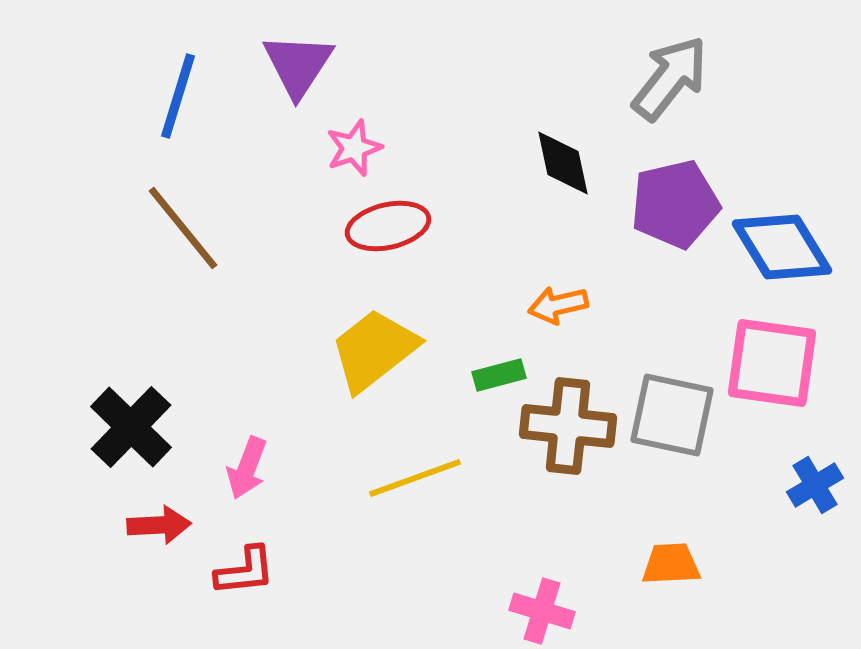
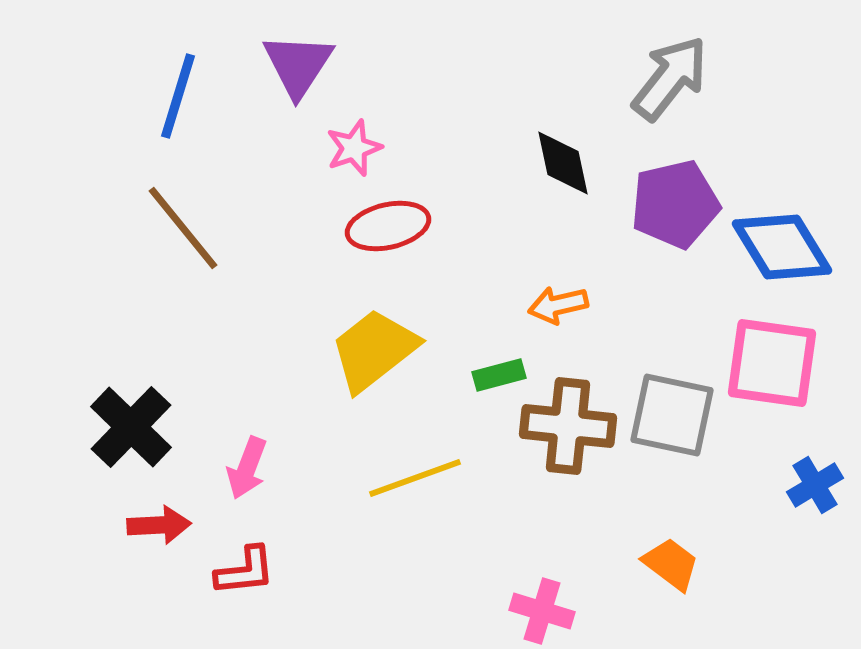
orange trapezoid: rotated 40 degrees clockwise
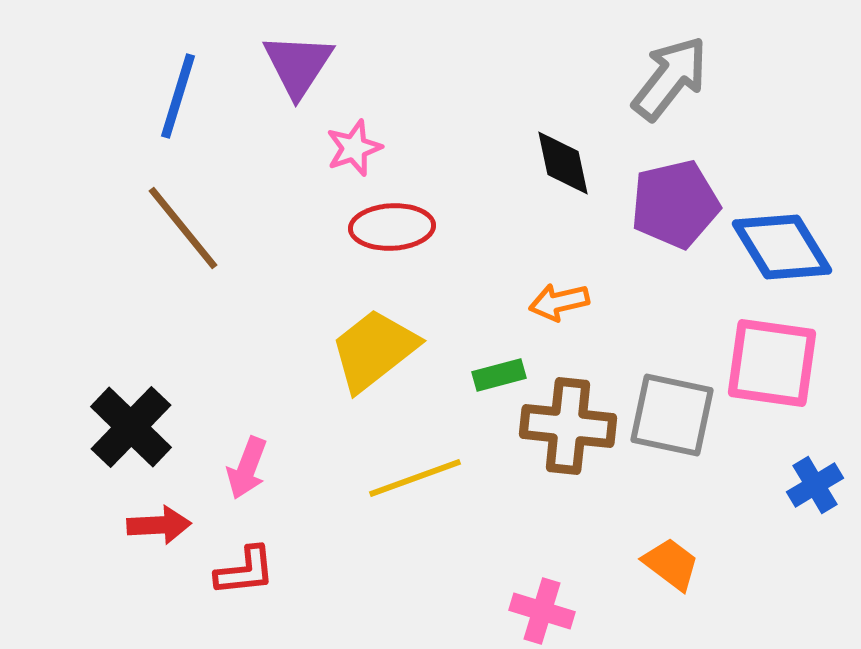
red ellipse: moved 4 px right, 1 px down; rotated 10 degrees clockwise
orange arrow: moved 1 px right, 3 px up
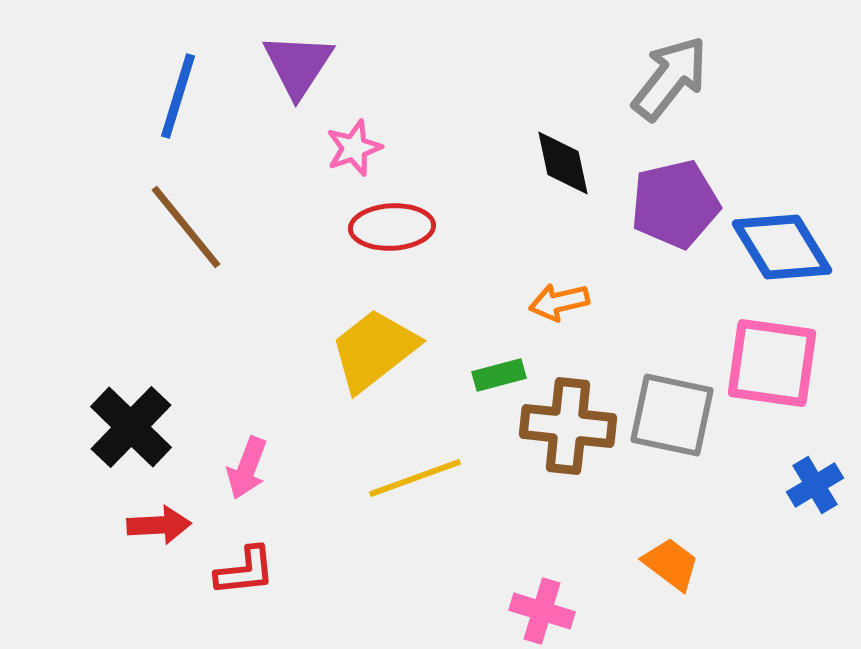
brown line: moved 3 px right, 1 px up
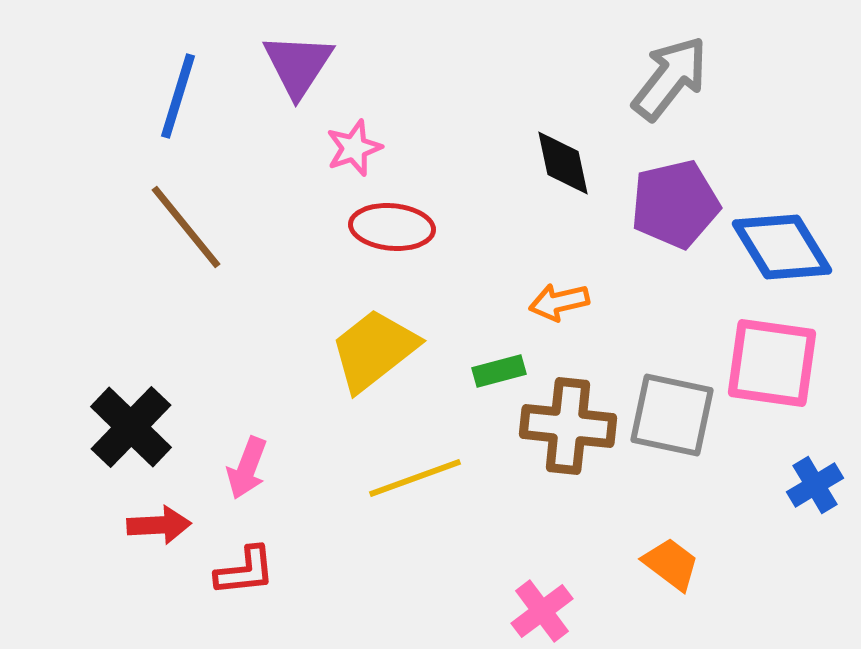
red ellipse: rotated 8 degrees clockwise
green rectangle: moved 4 px up
pink cross: rotated 36 degrees clockwise
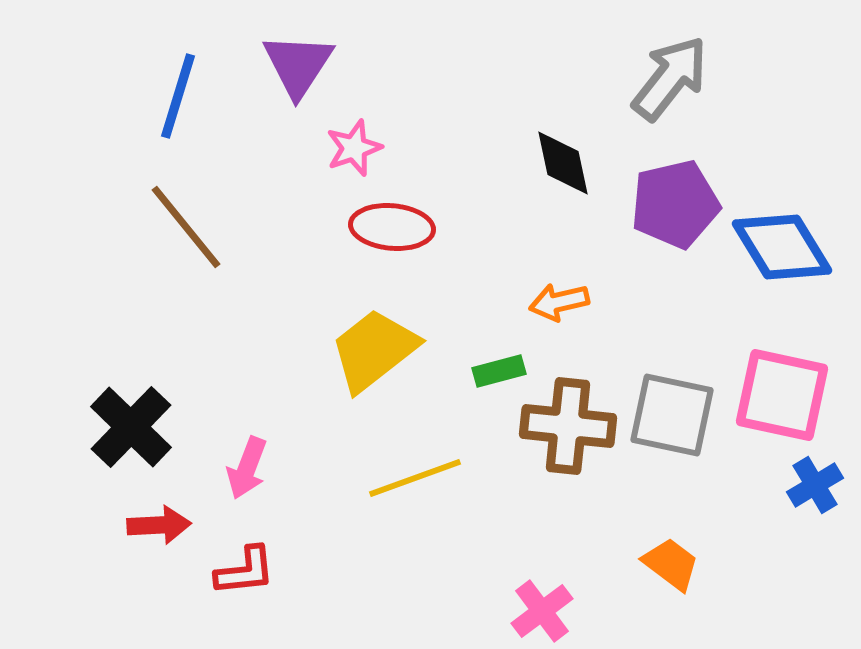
pink square: moved 10 px right, 32 px down; rotated 4 degrees clockwise
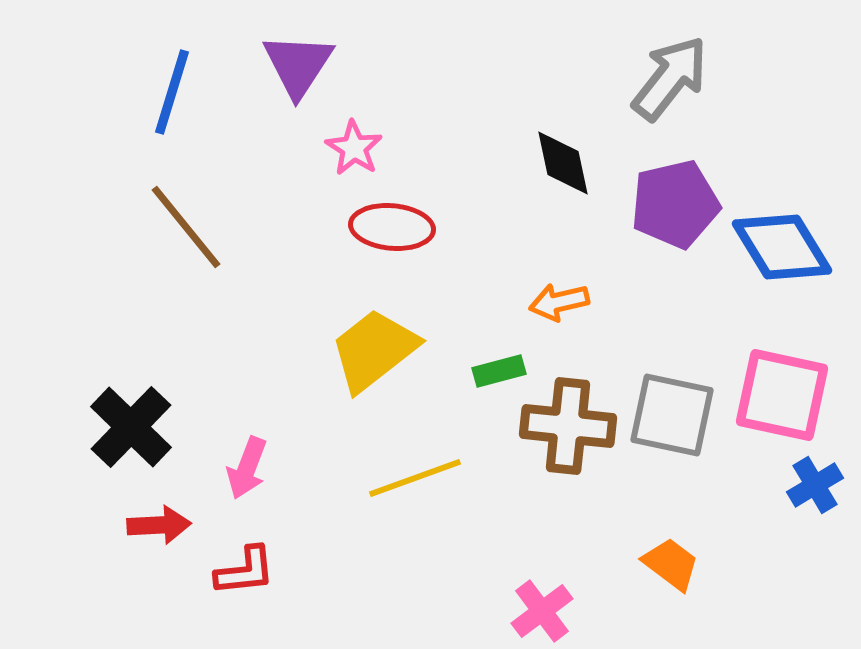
blue line: moved 6 px left, 4 px up
pink star: rotated 20 degrees counterclockwise
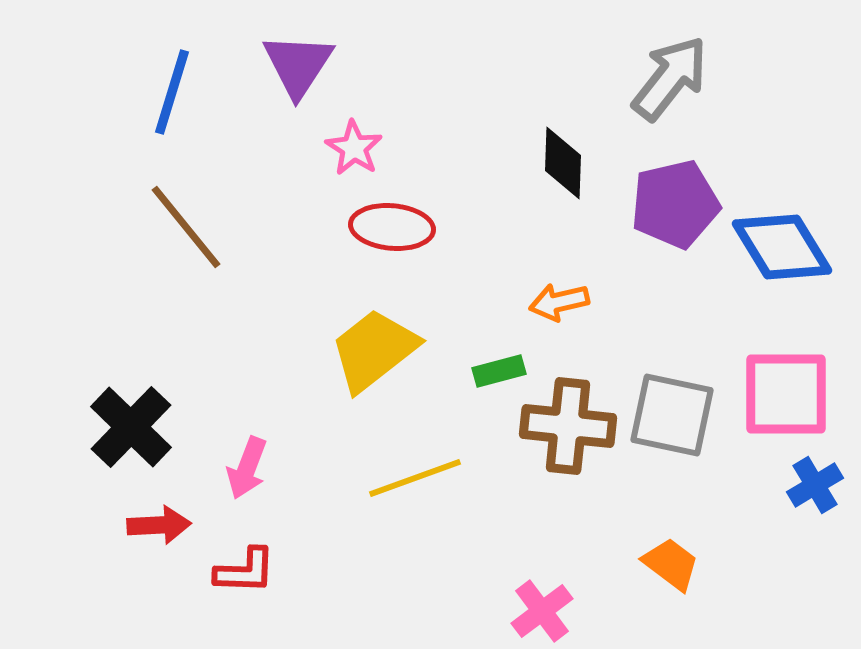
black diamond: rotated 14 degrees clockwise
pink square: moved 4 px right, 1 px up; rotated 12 degrees counterclockwise
red L-shape: rotated 8 degrees clockwise
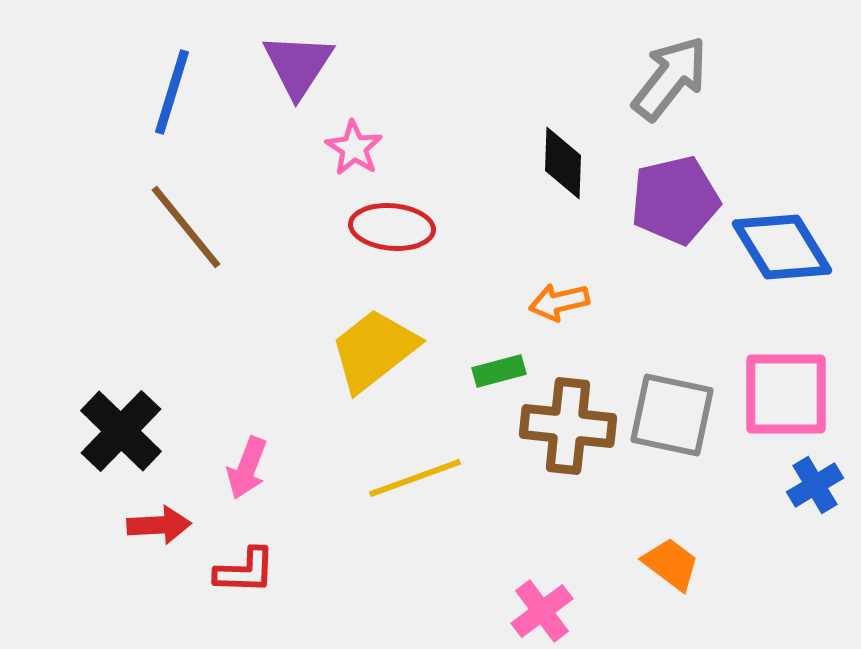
purple pentagon: moved 4 px up
black cross: moved 10 px left, 4 px down
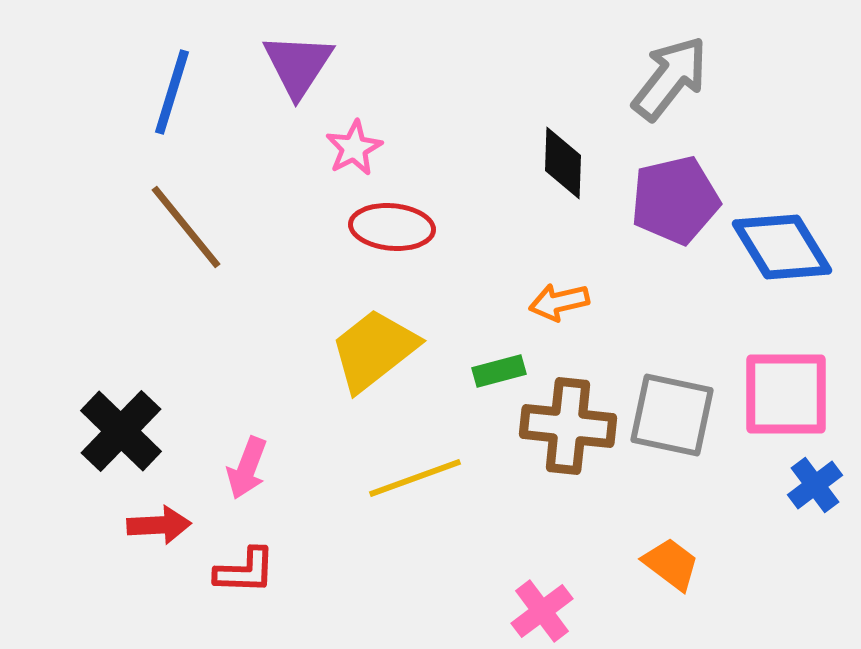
pink star: rotated 12 degrees clockwise
blue cross: rotated 6 degrees counterclockwise
